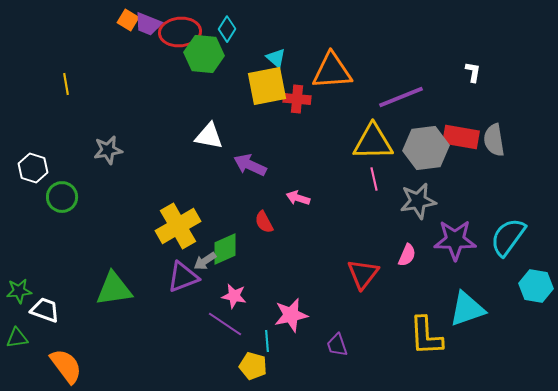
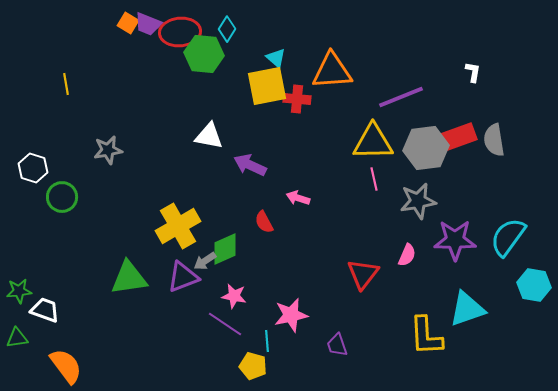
orange square at (128, 20): moved 3 px down
red rectangle at (461, 137): moved 3 px left; rotated 30 degrees counterclockwise
cyan hexagon at (536, 286): moved 2 px left, 1 px up
green triangle at (114, 289): moved 15 px right, 11 px up
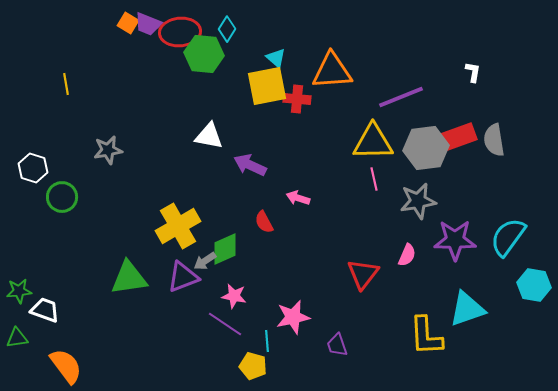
pink star at (291, 315): moved 2 px right, 2 px down
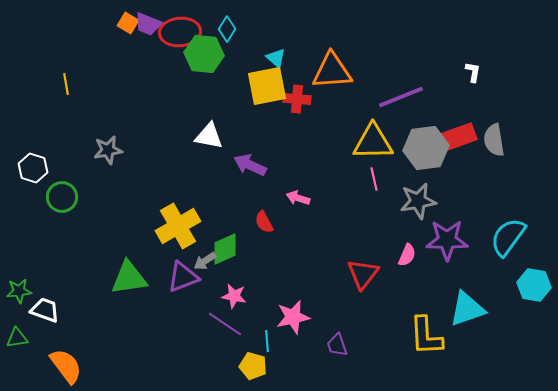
purple star at (455, 240): moved 8 px left
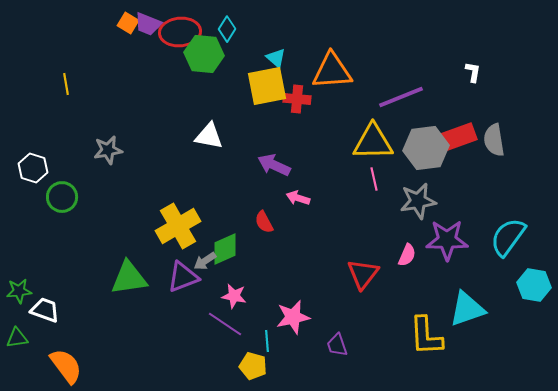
purple arrow at (250, 165): moved 24 px right
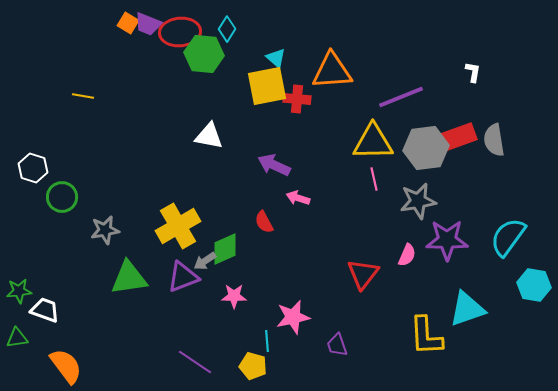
yellow line at (66, 84): moved 17 px right, 12 px down; rotated 70 degrees counterclockwise
gray star at (108, 150): moved 3 px left, 80 px down
pink star at (234, 296): rotated 10 degrees counterclockwise
purple line at (225, 324): moved 30 px left, 38 px down
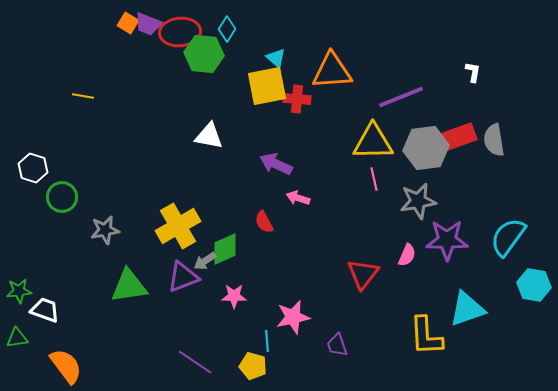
purple arrow at (274, 165): moved 2 px right, 1 px up
green triangle at (129, 278): moved 8 px down
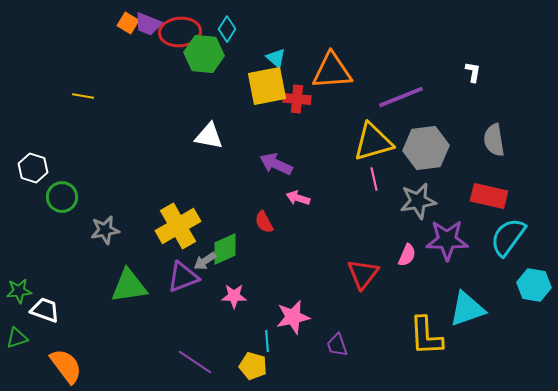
red rectangle at (458, 137): moved 31 px right, 59 px down; rotated 33 degrees clockwise
yellow triangle at (373, 142): rotated 15 degrees counterclockwise
green triangle at (17, 338): rotated 10 degrees counterclockwise
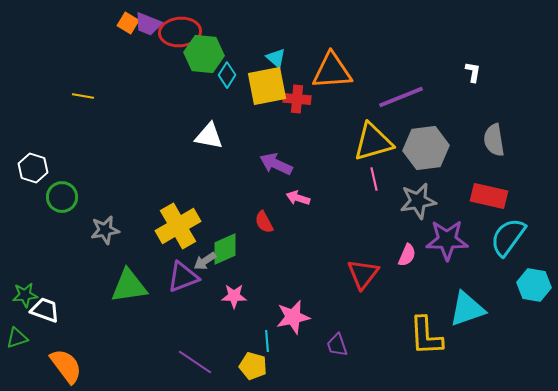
cyan diamond at (227, 29): moved 46 px down
green star at (19, 291): moved 6 px right, 4 px down
